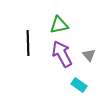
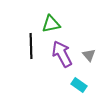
green triangle: moved 8 px left, 1 px up
black line: moved 3 px right, 3 px down
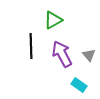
green triangle: moved 2 px right, 4 px up; rotated 18 degrees counterclockwise
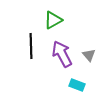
cyan rectangle: moved 2 px left; rotated 14 degrees counterclockwise
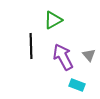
purple arrow: moved 1 px right, 3 px down
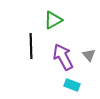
cyan rectangle: moved 5 px left
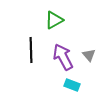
green triangle: moved 1 px right
black line: moved 4 px down
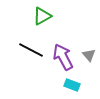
green triangle: moved 12 px left, 4 px up
black line: rotated 60 degrees counterclockwise
